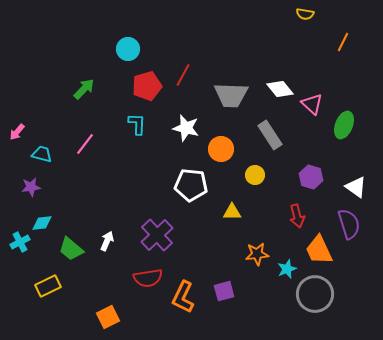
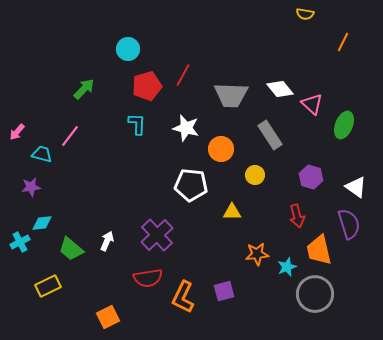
pink line: moved 15 px left, 8 px up
orange trapezoid: rotated 12 degrees clockwise
cyan star: moved 2 px up
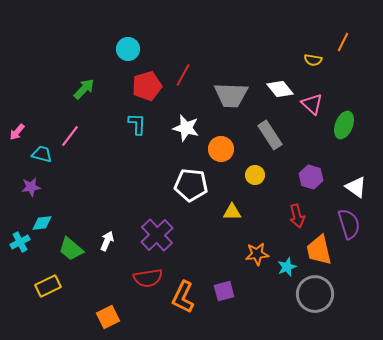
yellow semicircle: moved 8 px right, 46 px down
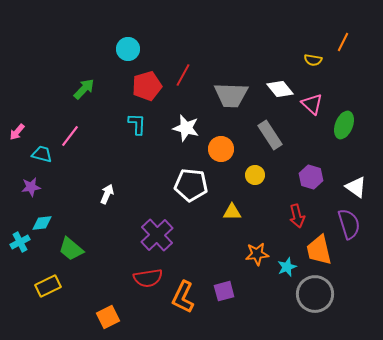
white arrow: moved 47 px up
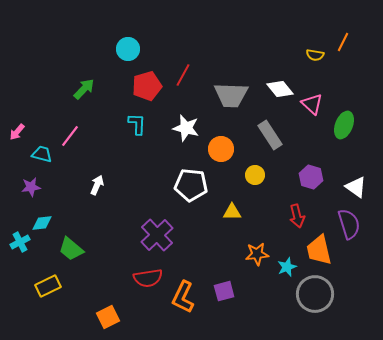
yellow semicircle: moved 2 px right, 5 px up
white arrow: moved 10 px left, 9 px up
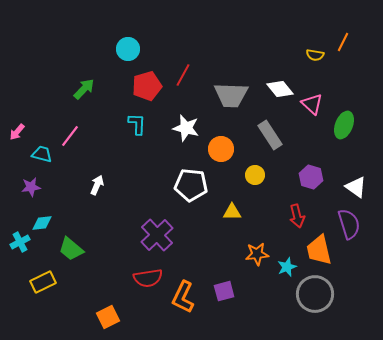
yellow rectangle: moved 5 px left, 4 px up
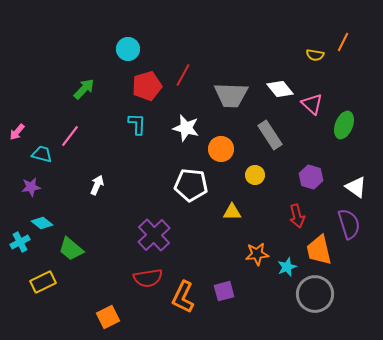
cyan diamond: rotated 45 degrees clockwise
purple cross: moved 3 px left
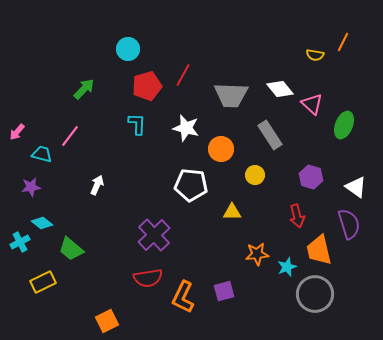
orange square: moved 1 px left, 4 px down
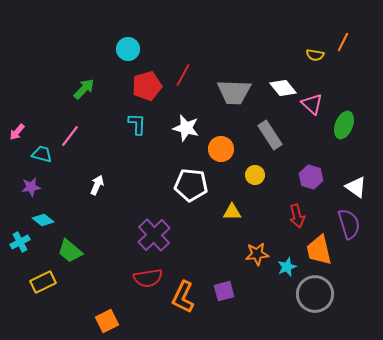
white diamond: moved 3 px right, 1 px up
gray trapezoid: moved 3 px right, 3 px up
cyan diamond: moved 1 px right, 3 px up
green trapezoid: moved 1 px left, 2 px down
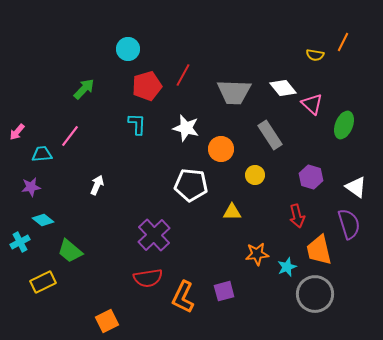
cyan trapezoid: rotated 20 degrees counterclockwise
